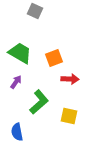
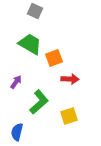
green trapezoid: moved 10 px right, 9 px up
yellow square: rotated 30 degrees counterclockwise
blue semicircle: rotated 24 degrees clockwise
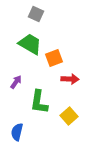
gray square: moved 1 px right, 3 px down
green L-shape: rotated 140 degrees clockwise
yellow square: rotated 24 degrees counterclockwise
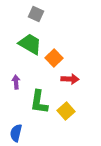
orange square: rotated 24 degrees counterclockwise
purple arrow: rotated 40 degrees counterclockwise
yellow square: moved 3 px left, 5 px up
blue semicircle: moved 1 px left, 1 px down
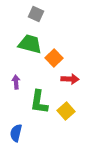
green trapezoid: rotated 15 degrees counterclockwise
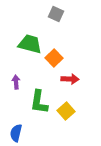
gray square: moved 20 px right
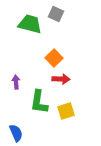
green trapezoid: moved 20 px up
red arrow: moved 9 px left
yellow square: rotated 24 degrees clockwise
blue semicircle: rotated 144 degrees clockwise
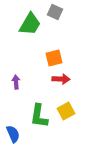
gray square: moved 1 px left, 2 px up
green trapezoid: rotated 105 degrees clockwise
orange square: rotated 30 degrees clockwise
green L-shape: moved 14 px down
yellow square: rotated 12 degrees counterclockwise
blue semicircle: moved 3 px left, 1 px down
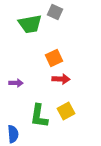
green trapezoid: rotated 50 degrees clockwise
orange square: rotated 12 degrees counterclockwise
purple arrow: moved 1 px down; rotated 96 degrees clockwise
blue semicircle: rotated 18 degrees clockwise
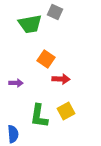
orange square: moved 8 px left, 1 px down; rotated 30 degrees counterclockwise
